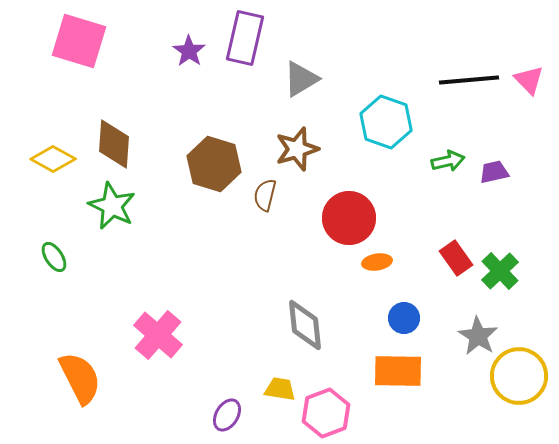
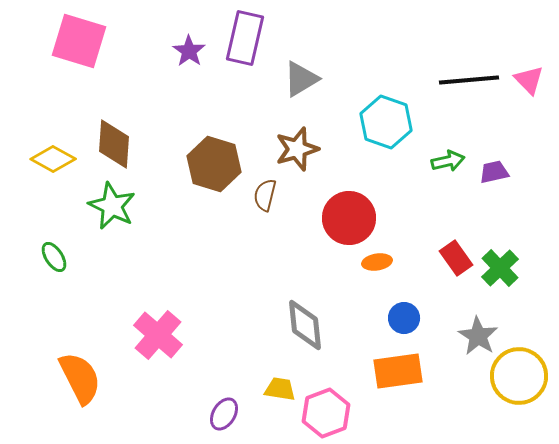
green cross: moved 3 px up
orange rectangle: rotated 9 degrees counterclockwise
purple ellipse: moved 3 px left, 1 px up
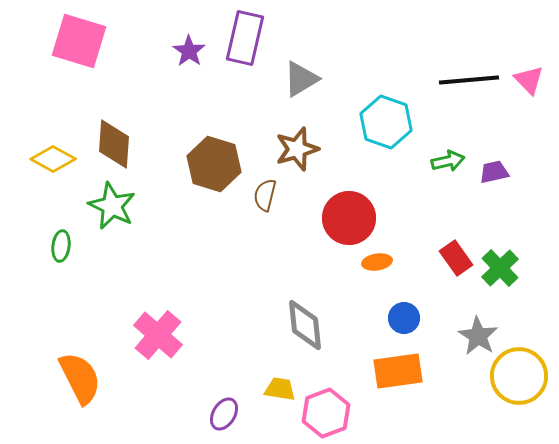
green ellipse: moved 7 px right, 11 px up; rotated 40 degrees clockwise
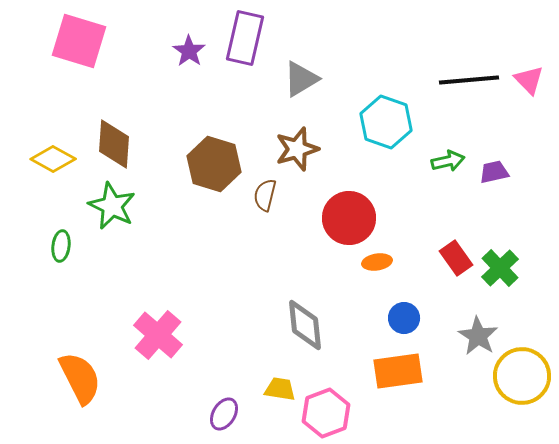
yellow circle: moved 3 px right
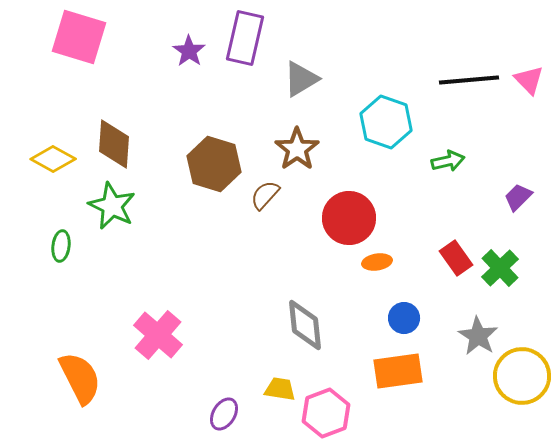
pink square: moved 4 px up
brown star: rotated 18 degrees counterclockwise
purple trapezoid: moved 24 px right, 25 px down; rotated 32 degrees counterclockwise
brown semicircle: rotated 28 degrees clockwise
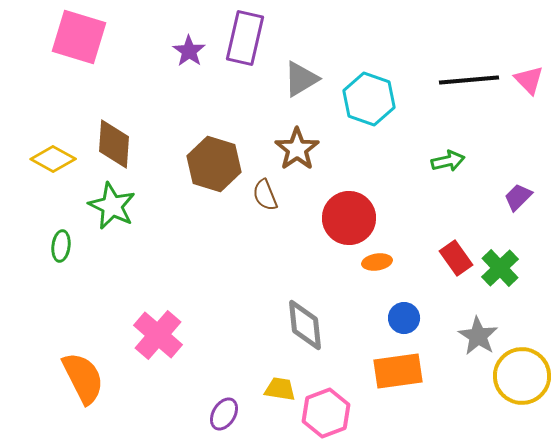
cyan hexagon: moved 17 px left, 23 px up
brown semicircle: rotated 64 degrees counterclockwise
orange semicircle: moved 3 px right
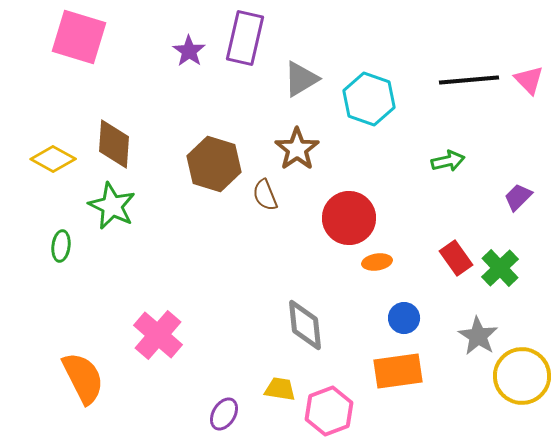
pink hexagon: moved 3 px right, 2 px up
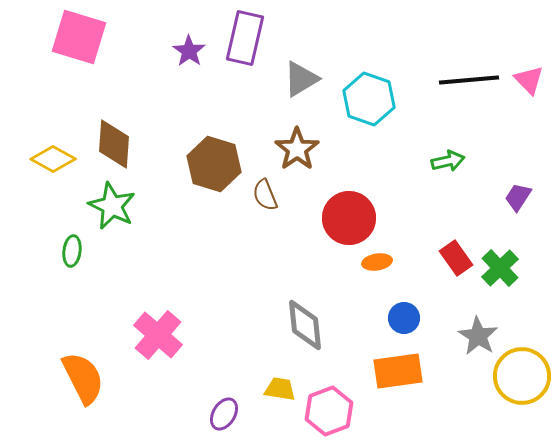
purple trapezoid: rotated 12 degrees counterclockwise
green ellipse: moved 11 px right, 5 px down
